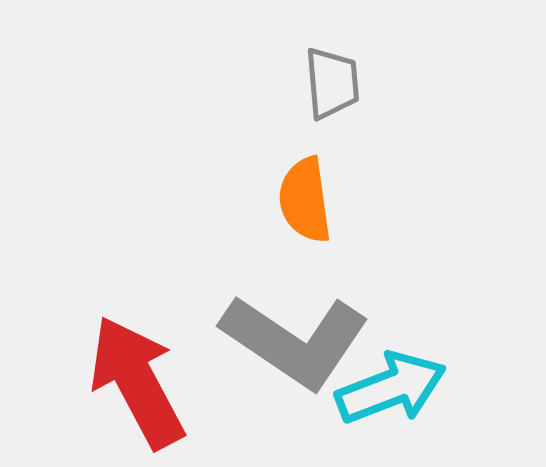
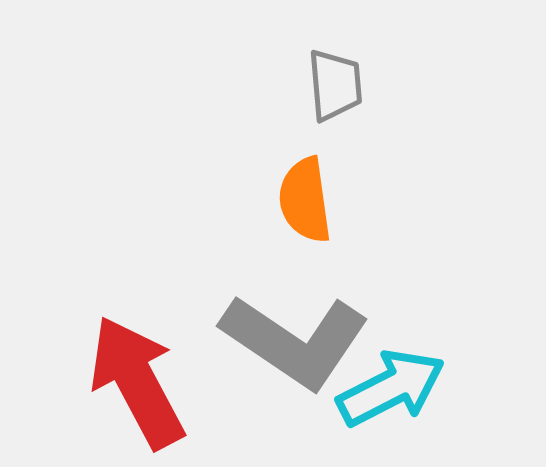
gray trapezoid: moved 3 px right, 2 px down
cyan arrow: rotated 6 degrees counterclockwise
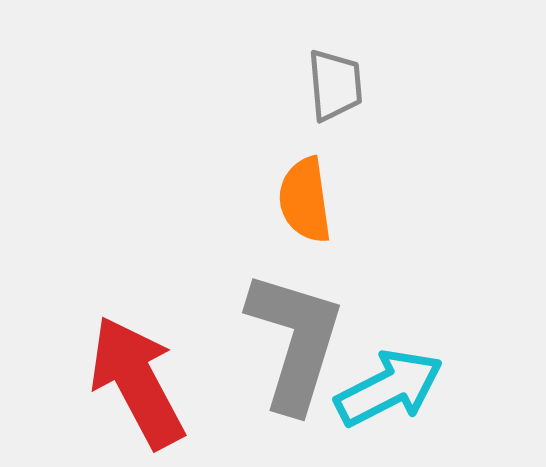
gray L-shape: rotated 107 degrees counterclockwise
cyan arrow: moved 2 px left
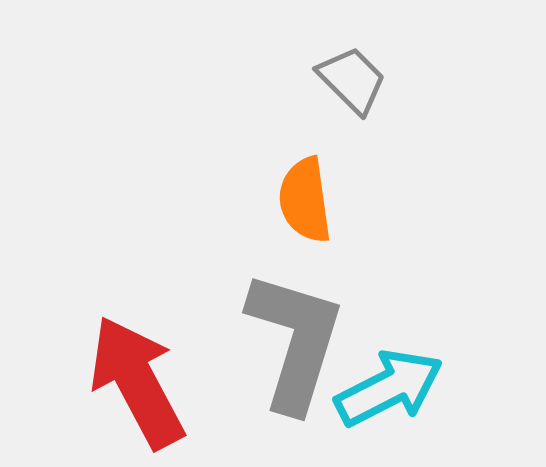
gray trapezoid: moved 17 px right, 5 px up; rotated 40 degrees counterclockwise
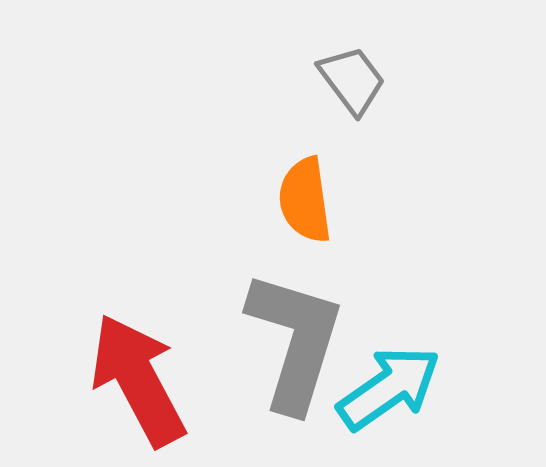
gray trapezoid: rotated 8 degrees clockwise
red arrow: moved 1 px right, 2 px up
cyan arrow: rotated 8 degrees counterclockwise
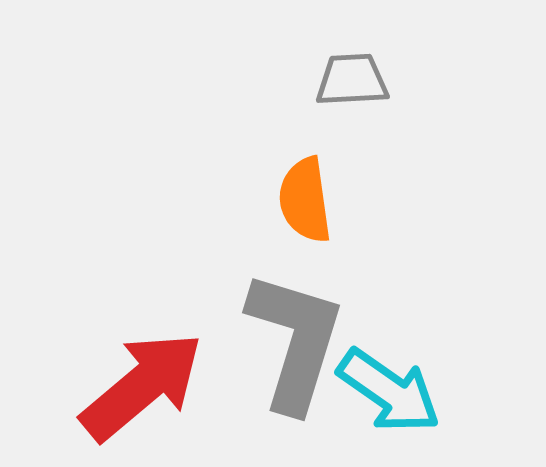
gray trapezoid: rotated 56 degrees counterclockwise
red arrow: moved 4 px right, 6 px down; rotated 78 degrees clockwise
cyan arrow: moved 3 px down; rotated 70 degrees clockwise
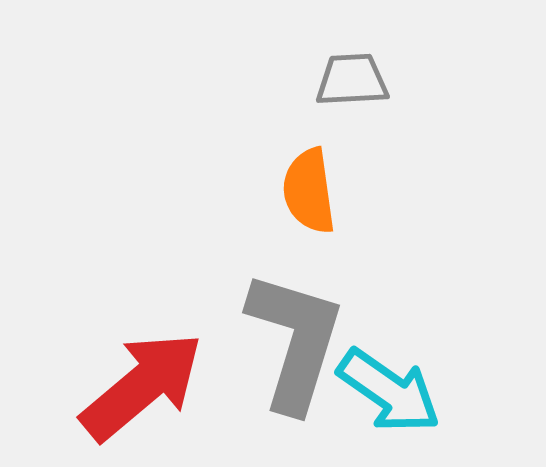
orange semicircle: moved 4 px right, 9 px up
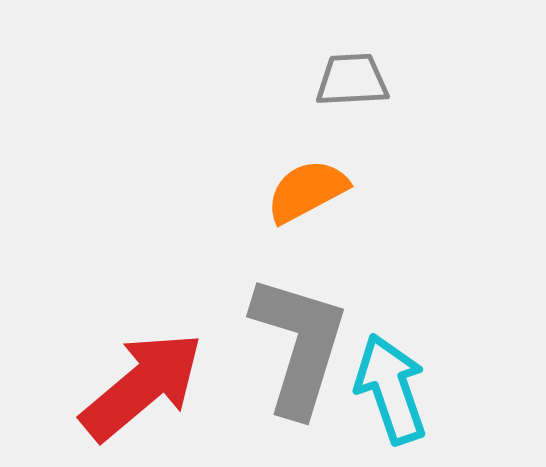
orange semicircle: moved 2 px left; rotated 70 degrees clockwise
gray L-shape: moved 4 px right, 4 px down
cyan arrow: moved 2 px right, 2 px up; rotated 144 degrees counterclockwise
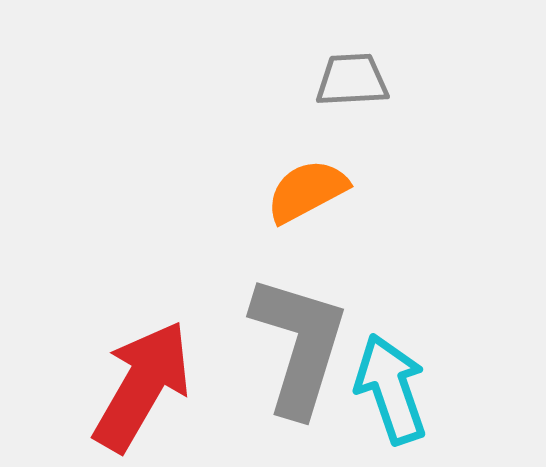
red arrow: rotated 20 degrees counterclockwise
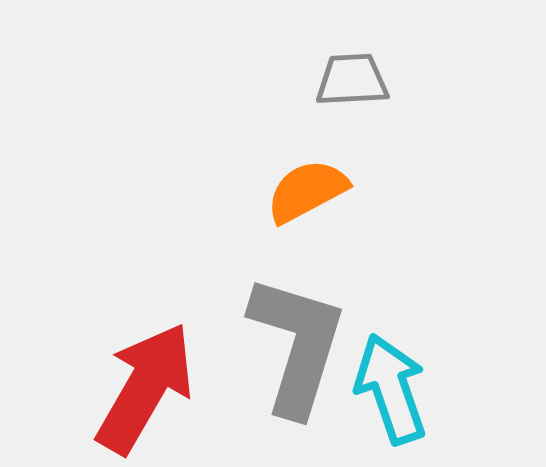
gray L-shape: moved 2 px left
red arrow: moved 3 px right, 2 px down
